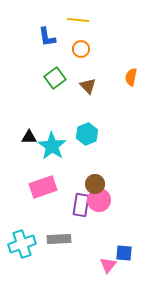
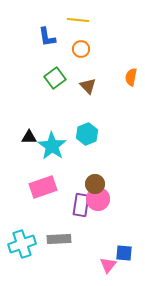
pink circle: moved 1 px left, 1 px up
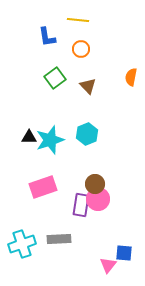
cyan star: moved 2 px left, 6 px up; rotated 20 degrees clockwise
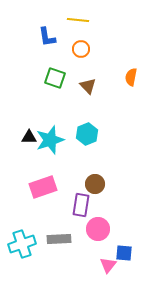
green square: rotated 35 degrees counterclockwise
pink circle: moved 30 px down
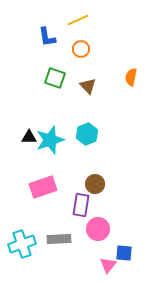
yellow line: rotated 30 degrees counterclockwise
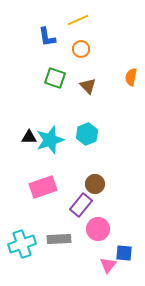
purple rectangle: rotated 30 degrees clockwise
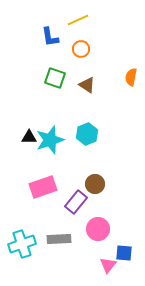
blue L-shape: moved 3 px right
brown triangle: moved 1 px left, 1 px up; rotated 12 degrees counterclockwise
purple rectangle: moved 5 px left, 3 px up
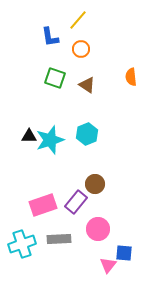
yellow line: rotated 25 degrees counterclockwise
orange semicircle: rotated 18 degrees counterclockwise
black triangle: moved 1 px up
pink rectangle: moved 18 px down
